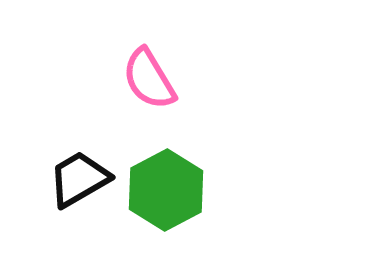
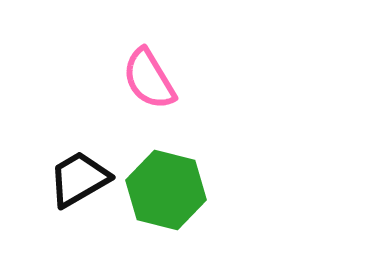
green hexagon: rotated 18 degrees counterclockwise
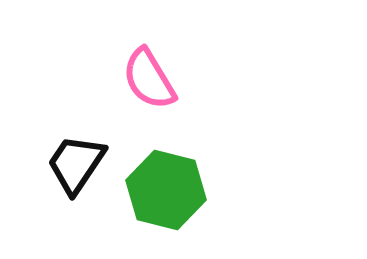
black trapezoid: moved 3 px left, 15 px up; rotated 26 degrees counterclockwise
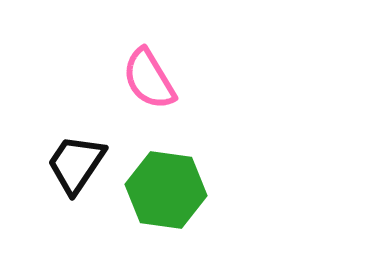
green hexagon: rotated 6 degrees counterclockwise
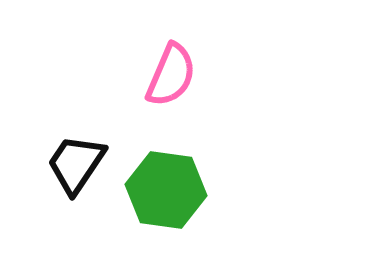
pink semicircle: moved 22 px right, 4 px up; rotated 126 degrees counterclockwise
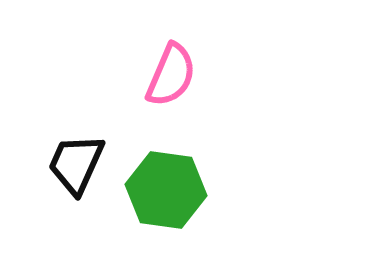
black trapezoid: rotated 10 degrees counterclockwise
